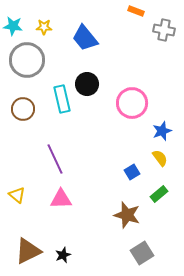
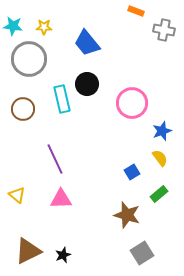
blue trapezoid: moved 2 px right, 5 px down
gray circle: moved 2 px right, 1 px up
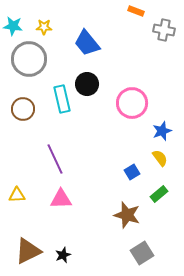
yellow triangle: rotated 42 degrees counterclockwise
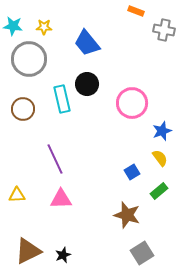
green rectangle: moved 3 px up
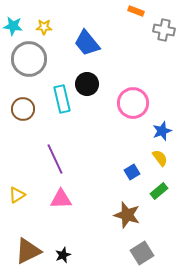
pink circle: moved 1 px right
yellow triangle: rotated 30 degrees counterclockwise
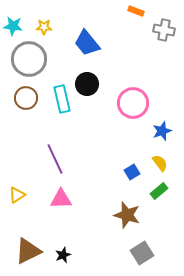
brown circle: moved 3 px right, 11 px up
yellow semicircle: moved 5 px down
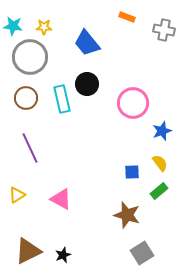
orange rectangle: moved 9 px left, 6 px down
gray circle: moved 1 px right, 2 px up
purple line: moved 25 px left, 11 px up
blue square: rotated 28 degrees clockwise
pink triangle: rotated 30 degrees clockwise
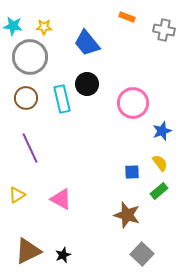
gray square: moved 1 px down; rotated 15 degrees counterclockwise
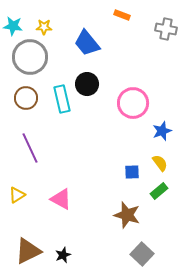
orange rectangle: moved 5 px left, 2 px up
gray cross: moved 2 px right, 1 px up
